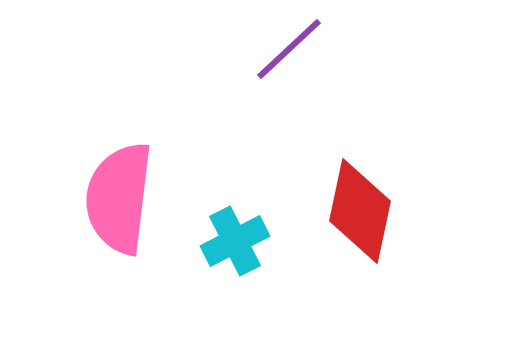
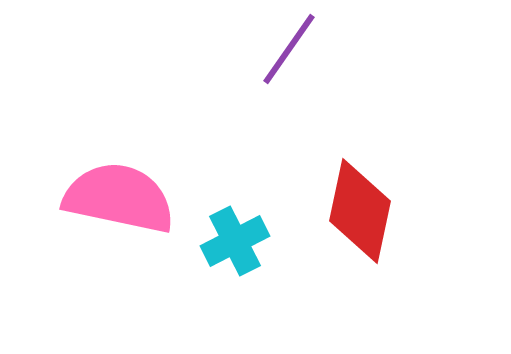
purple line: rotated 12 degrees counterclockwise
pink semicircle: rotated 95 degrees clockwise
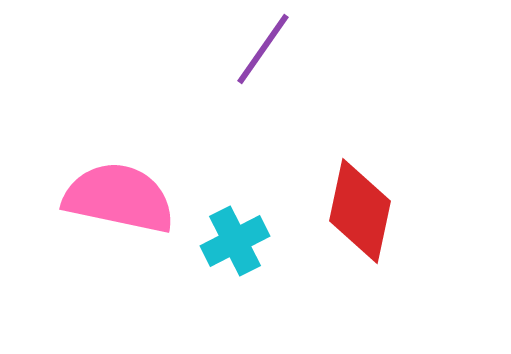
purple line: moved 26 px left
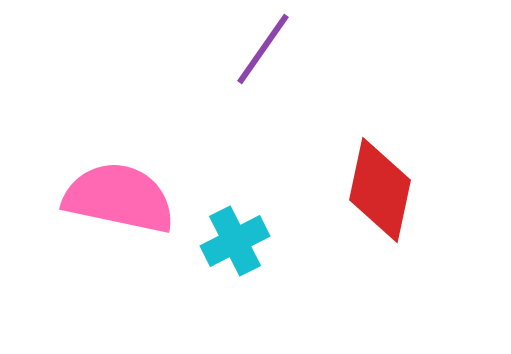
red diamond: moved 20 px right, 21 px up
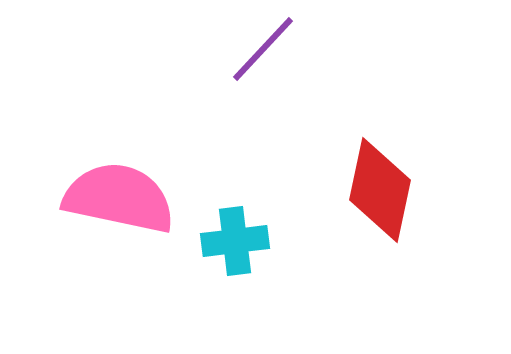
purple line: rotated 8 degrees clockwise
cyan cross: rotated 20 degrees clockwise
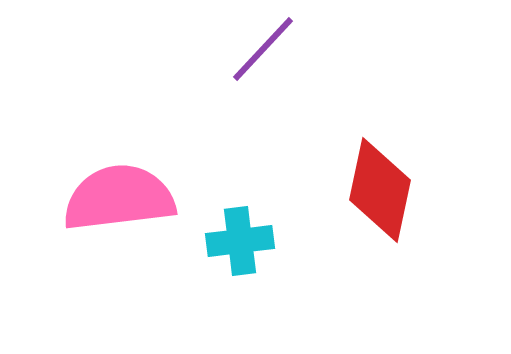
pink semicircle: rotated 19 degrees counterclockwise
cyan cross: moved 5 px right
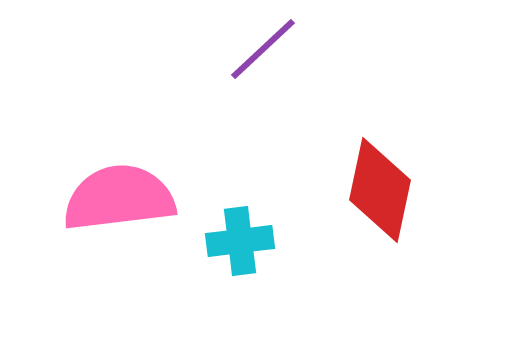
purple line: rotated 4 degrees clockwise
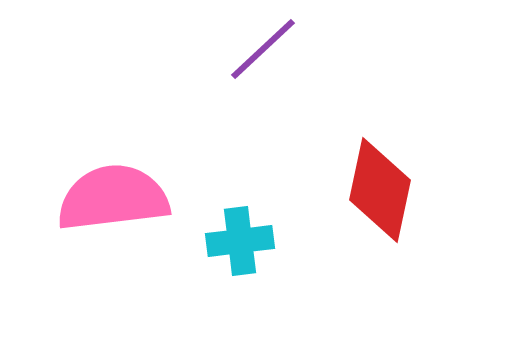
pink semicircle: moved 6 px left
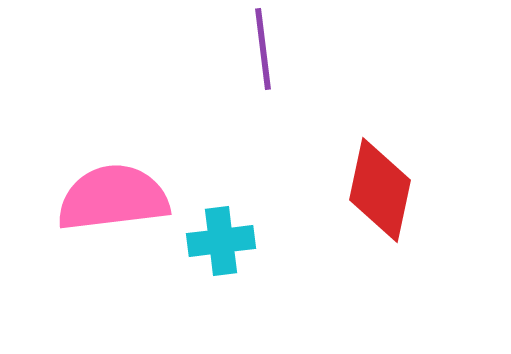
purple line: rotated 54 degrees counterclockwise
cyan cross: moved 19 px left
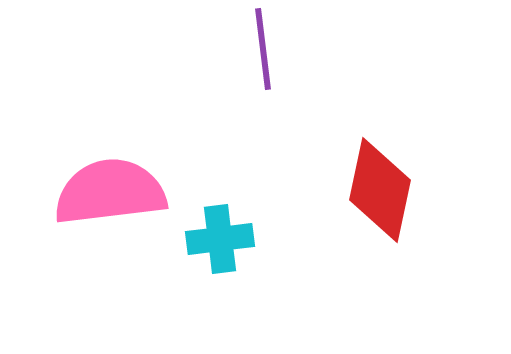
pink semicircle: moved 3 px left, 6 px up
cyan cross: moved 1 px left, 2 px up
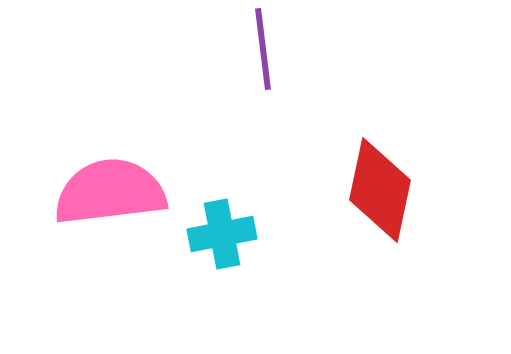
cyan cross: moved 2 px right, 5 px up; rotated 4 degrees counterclockwise
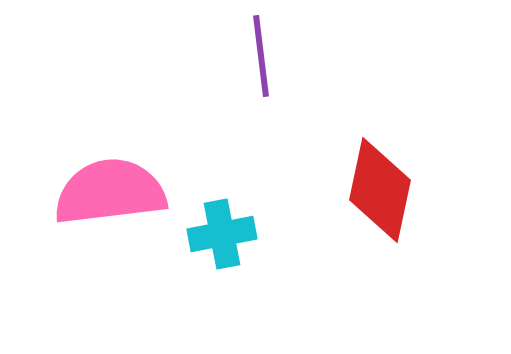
purple line: moved 2 px left, 7 px down
